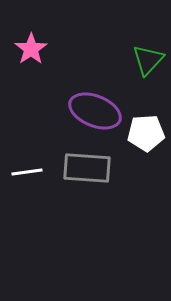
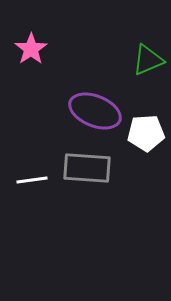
green triangle: rotated 24 degrees clockwise
white line: moved 5 px right, 8 px down
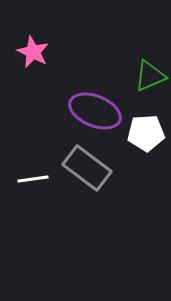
pink star: moved 2 px right, 3 px down; rotated 12 degrees counterclockwise
green triangle: moved 2 px right, 16 px down
gray rectangle: rotated 33 degrees clockwise
white line: moved 1 px right, 1 px up
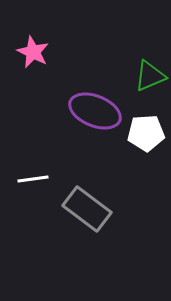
gray rectangle: moved 41 px down
